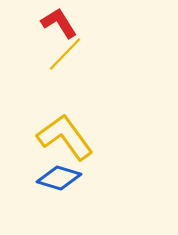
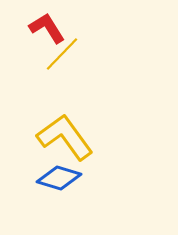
red L-shape: moved 12 px left, 5 px down
yellow line: moved 3 px left
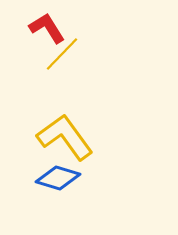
blue diamond: moved 1 px left
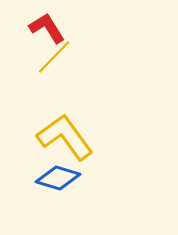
yellow line: moved 8 px left, 3 px down
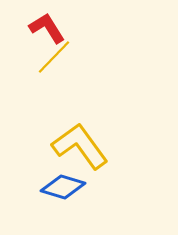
yellow L-shape: moved 15 px right, 9 px down
blue diamond: moved 5 px right, 9 px down
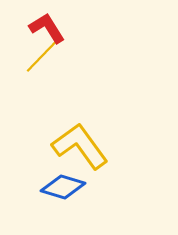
yellow line: moved 12 px left, 1 px up
